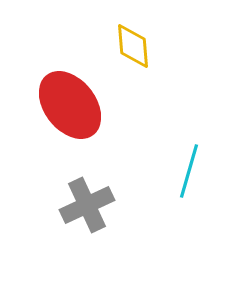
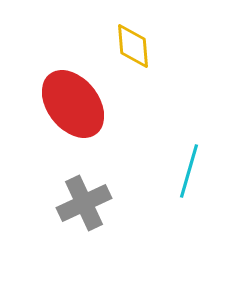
red ellipse: moved 3 px right, 1 px up
gray cross: moved 3 px left, 2 px up
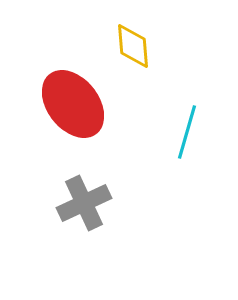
cyan line: moved 2 px left, 39 px up
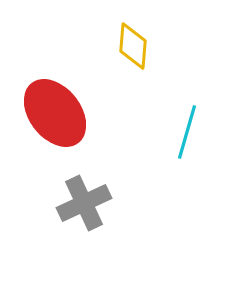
yellow diamond: rotated 9 degrees clockwise
red ellipse: moved 18 px left, 9 px down
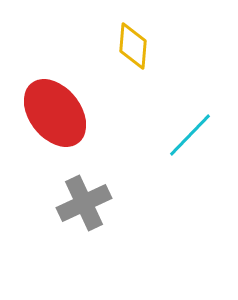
cyan line: moved 3 px right, 3 px down; rotated 28 degrees clockwise
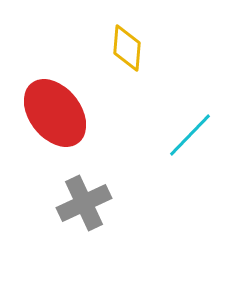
yellow diamond: moved 6 px left, 2 px down
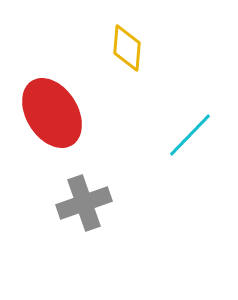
red ellipse: moved 3 px left; rotated 6 degrees clockwise
gray cross: rotated 6 degrees clockwise
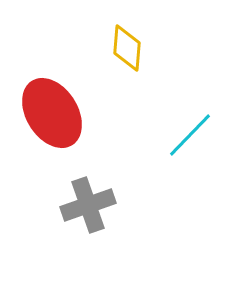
gray cross: moved 4 px right, 2 px down
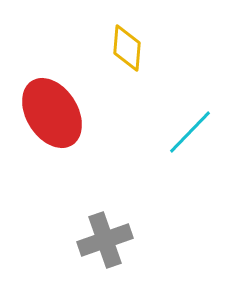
cyan line: moved 3 px up
gray cross: moved 17 px right, 35 px down
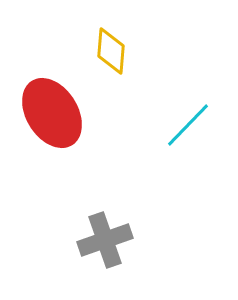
yellow diamond: moved 16 px left, 3 px down
cyan line: moved 2 px left, 7 px up
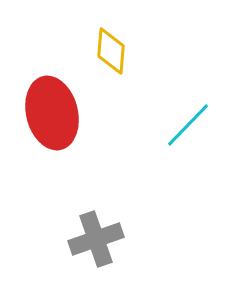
red ellipse: rotated 18 degrees clockwise
gray cross: moved 9 px left, 1 px up
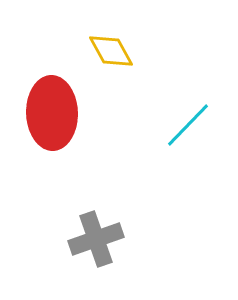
yellow diamond: rotated 33 degrees counterclockwise
red ellipse: rotated 12 degrees clockwise
